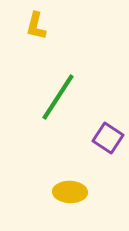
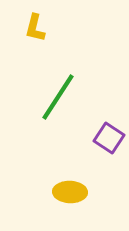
yellow L-shape: moved 1 px left, 2 px down
purple square: moved 1 px right
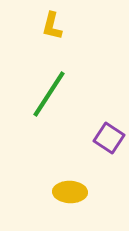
yellow L-shape: moved 17 px right, 2 px up
green line: moved 9 px left, 3 px up
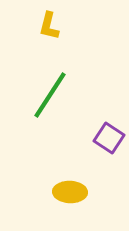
yellow L-shape: moved 3 px left
green line: moved 1 px right, 1 px down
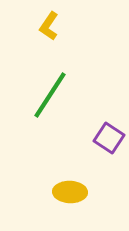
yellow L-shape: rotated 20 degrees clockwise
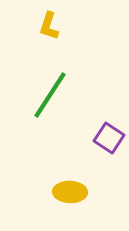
yellow L-shape: rotated 16 degrees counterclockwise
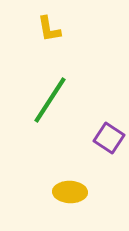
yellow L-shape: moved 3 px down; rotated 28 degrees counterclockwise
green line: moved 5 px down
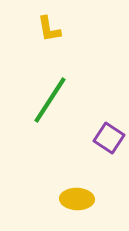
yellow ellipse: moved 7 px right, 7 px down
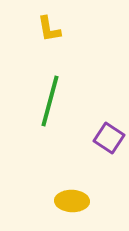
green line: moved 1 px down; rotated 18 degrees counterclockwise
yellow ellipse: moved 5 px left, 2 px down
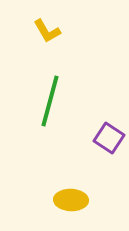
yellow L-shape: moved 2 px left, 2 px down; rotated 20 degrees counterclockwise
yellow ellipse: moved 1 px left, 1 px up
